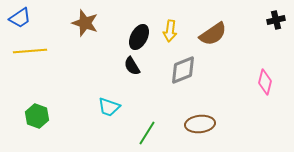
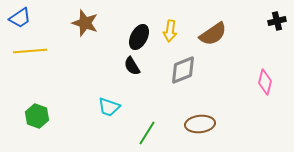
black cross: moved 1 px right, 1 px down
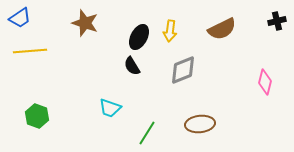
brown semicircle: moved 9 px right, 5 px up; rotated 8 degrees clockwise
cyan trapezoid: moved 1 px right, 1 px down
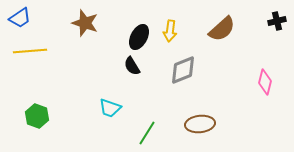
brown semicircle: rotated 16 degrees counterclockwise
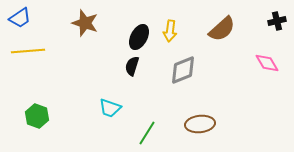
yellow line: moved 2 px left
black semicircle: rotated 48 degrees clockwise
pink diamond: moved 2 px right, 19 px up; rotated 45 degrees counterclockwise
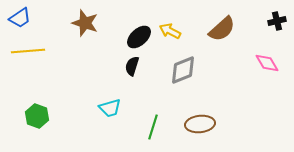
yellow arrow: rotated 110 degrees clockwise
black ellipse: rotated 20 degrees clockwise
cyan trapezoid: rotated 35 degrees counterclockwise
green line: moved 6 px right, 6 px up; rotated 15 degrees counterclockwise
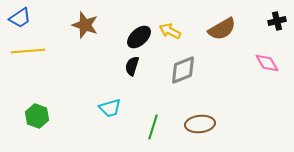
brown star: moved 2 px down
brown semicircle: rotated 12 degrees clockwise
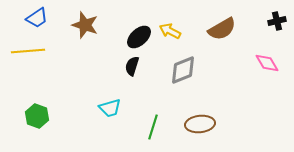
blue trapezoid: moved 17 px right
